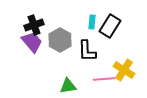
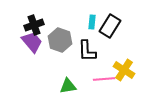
gray hexagon: rotated 10 degrees counterclockwise
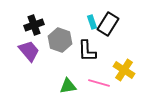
cyan rectangle: rotated 24 degrees counterclockwise
black rectangle: moved 2 px left, 2 px up
purple trapezoid: moved 3 px left, 9 px down
pink line: moved 5 px left, 4 px down; rotated 20 degrees clockwise
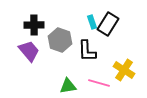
black cross: rotated 18 degrees clockwise
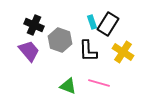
black cross: rotated 24 degrees clockwise
black L-shape: moved 1 px right
yellow cross: moved 1 px left, 18 px up
green triangle: rotated 30 degrees clockwise
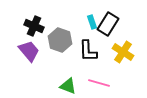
black cross: moved 1 px down
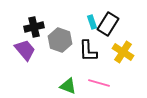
black cross: moved 1 px down; rotated 36 degrees counterclockwise
purple trapezoid: moved 4 px left, 1 px up
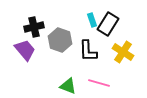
cyan rectangle: moved 2 px up
